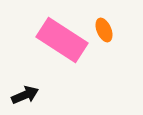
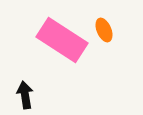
black arrow: rotated 76 degrees counterclockwise
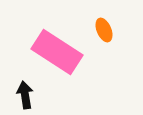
pink rectangle: moved 5 px left, 12 px down
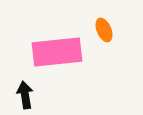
pink rectangle: rotated 39 degrees counterclockwise
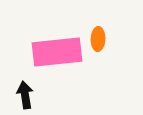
orange ellipse: moved 6 px left, 9 px down; rotated 25 degrees clockwise
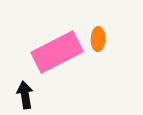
pink rectangle: rotated 21 degrees counterclockwise
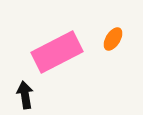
orange ellipse: moved 15 px right; rotated 30 degrees clockwise
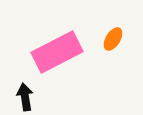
black arrow: moved 2 px down
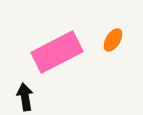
orange ellipse: moved 1 px down
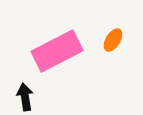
pink rectangle: moved 1 px up
